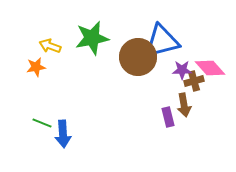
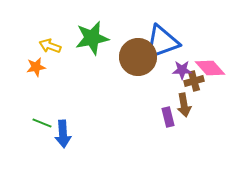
blue triangle: moved 1 px down; rotated 6 degrees counterclockwise
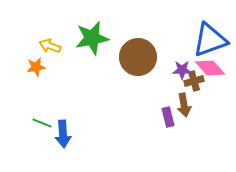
blue triangle: moved 48 px right, 2 px up
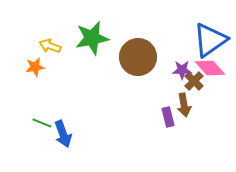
blue triangle: rotated 15 degrees counterclockwise
orange star: moved 1 px left
brown cross: rotated 30 degrees counterclockwise
blue arrow: rotated 16 degrees counterclockwise
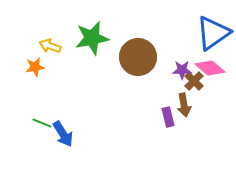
blue triangle: moved 3 px right, 7 px up
pink diamond: rotated 8 degrees counterclockwise
blue arrow: rotated 12 degrees counterclockwise
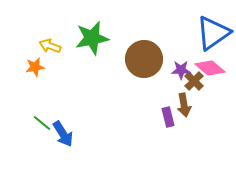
brown circle: moved 6 px right, 2 px down
purple star: moved 1 px left
green line: rotated 18 degrees clockwise
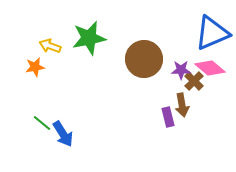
blue triangle: moved 1 px left; rotated 12 degrees clockwise
green star: moved 3 px left
brown arrow: moved 2 px left
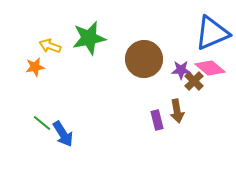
brown arrow: moved 5 px left, 6 px down
purple rectangle: moved 11 px left, 3 px down
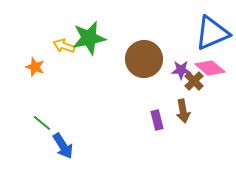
yellow arrow: moved 14 px right
orange star: rotated 30 degrees clockwise
brown arrow: moved 6 px right
blue arrow: moved 12 px down
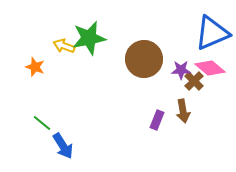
purple rectangle: rotated 36 degrees clockwise
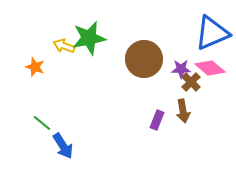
purple star: moved 1 px up
brown cross: moved 3 px left, 1 px down
